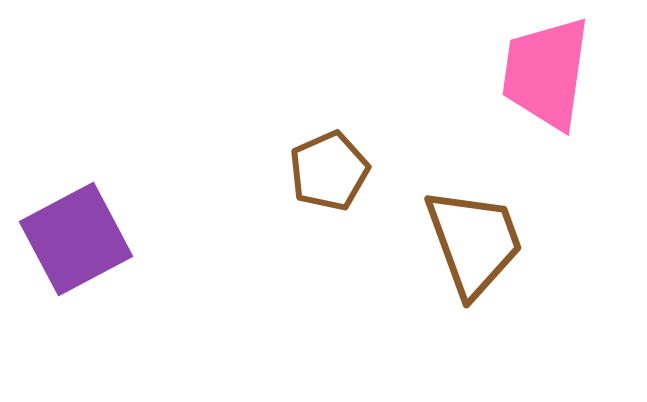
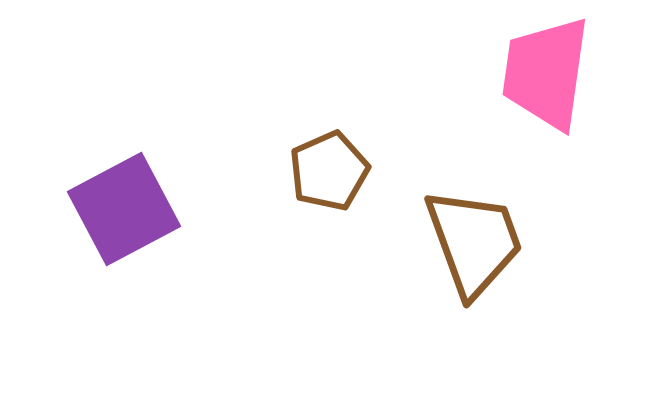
purple square: moved 48 px right, 30 px up
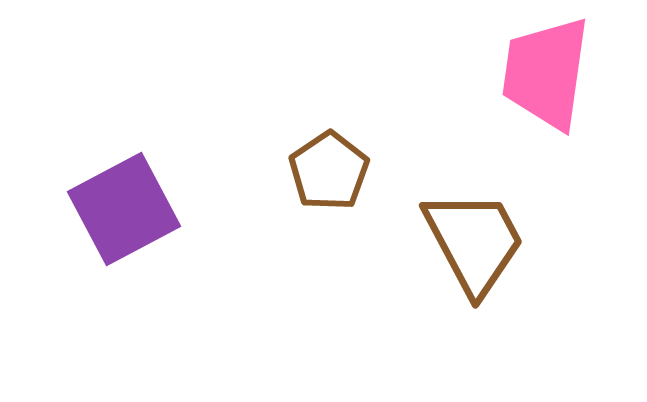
brown pentagon: rotated 10 degrees counterclockwise
brown trapezoid: rotated 8 degrees counterclockwise
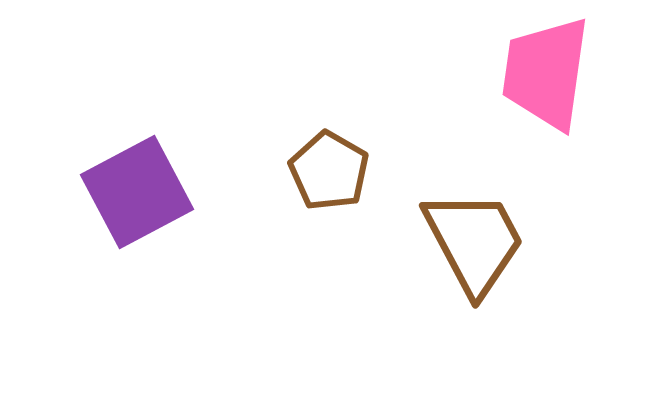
brown pentagon: rotated 8 degrees counterclockwise
purple square: moved 13 px right, 17 px up
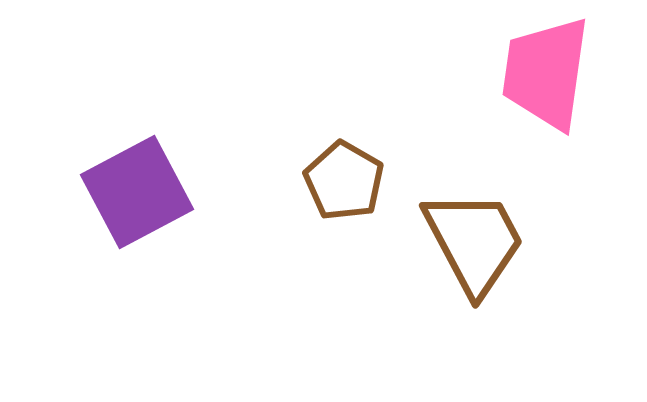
brown pentagon: moved 15 px right, 10 px down
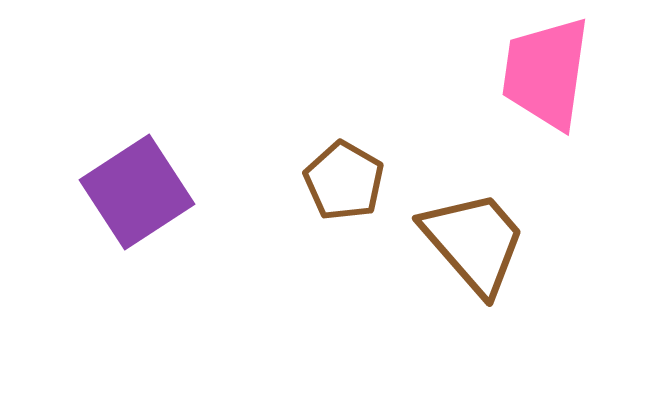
purple square: rotated 5 degrees counterclockwise
brown trapezoid: rotated 13 degrees counterclockwise
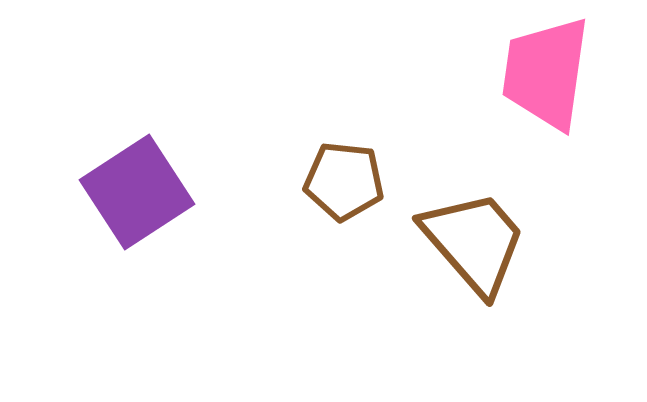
brown pentagon: rotated 24 degrees counterclockwise
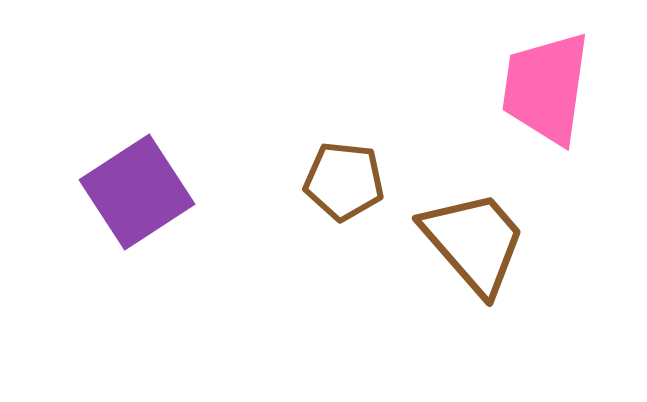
pink trapezoid: moved 15 px down
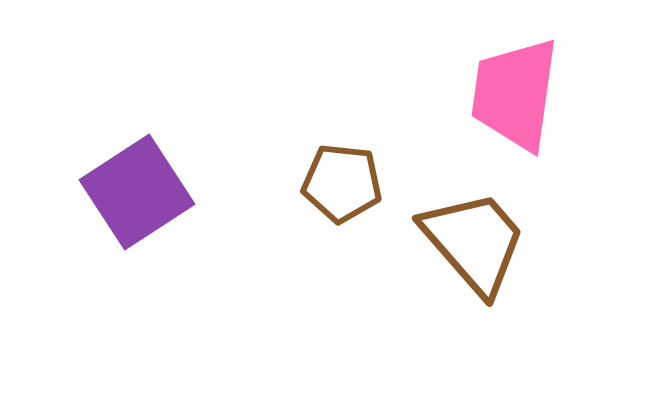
pink trapezoid: moved 31 px left, 6 px down
brown pentagon: moved 2 px left, 2 px down
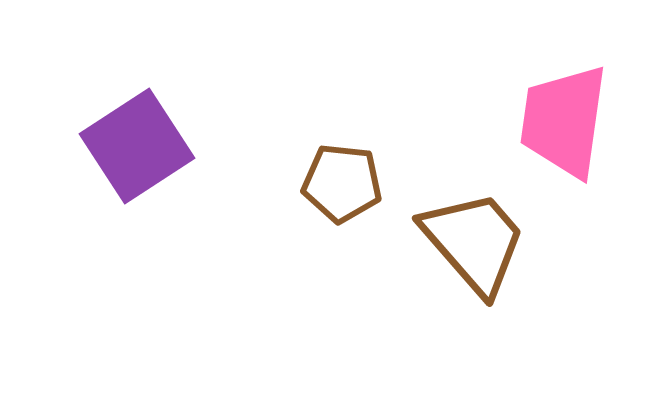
pink trapezoid: moved 49 px right, 27 px down
purple square: moved 46 px up
